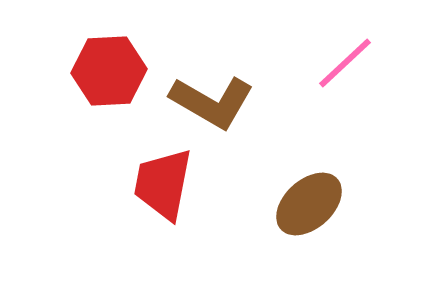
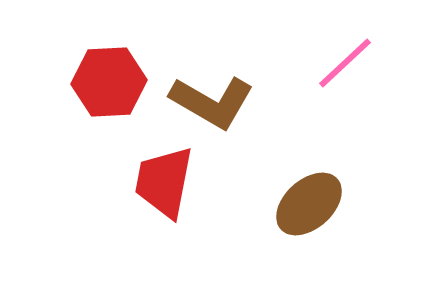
red hexagon: moved 11 px down
red trapezoid: moved 1 px right, 2 px up
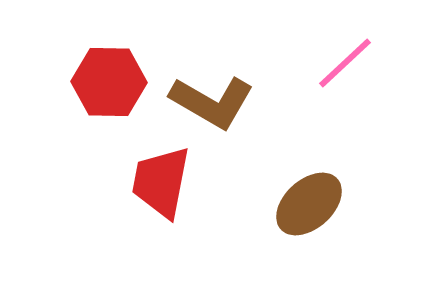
red hexagon: rotated 4 degrees clockwise
red trapezoid: moved 3 px left
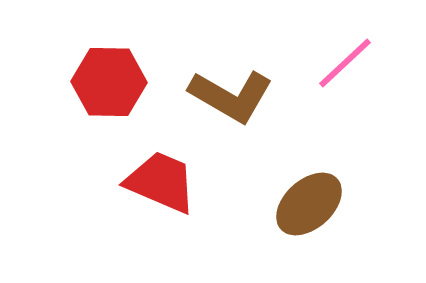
brown L-shape: moved 19 px right, 6 px up
red trapezoid: rotated 102 degrees clockwise
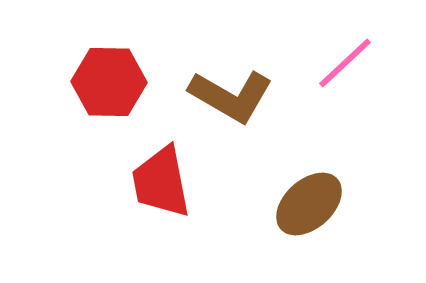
red trapezoid: rotated 124 degrees counterclockwise
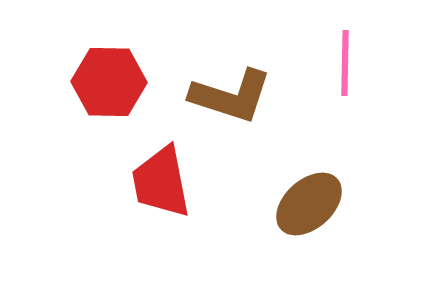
pink line: rotated 46 degrees counterclockwise
brown L-shape: rotated 12 degrees counterclockwise
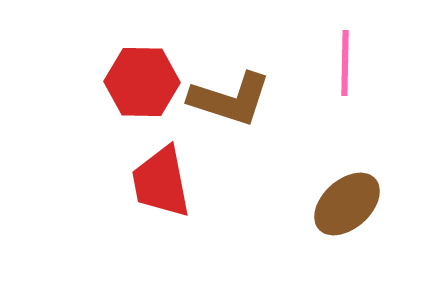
red hexagon: moved 33 px right
brown L-shape: moved 1 px left, 3 px down
brown ellipse: moved 38 px right
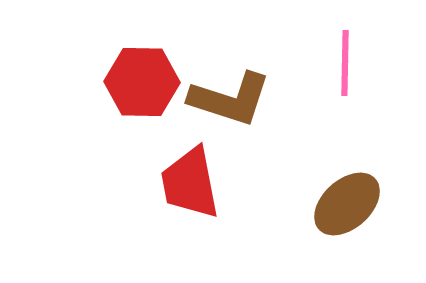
red trapezoid: moved 29 px right, 1 px down
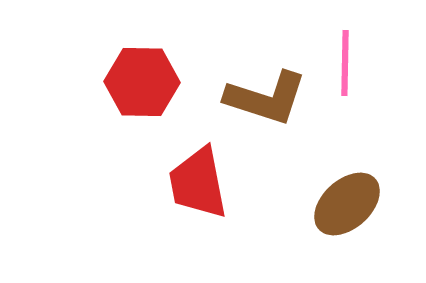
brown L-shape: moved 36 px right, 1 px up
red trapezoid: moved 8 px right
